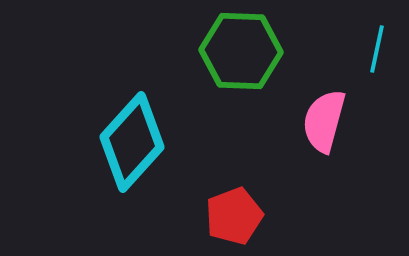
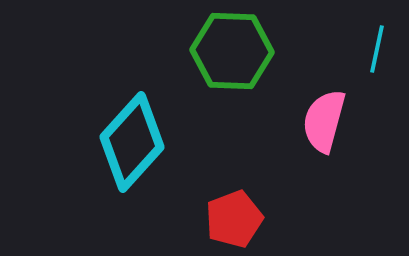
green hexagon: moved 9 px left
red pentagon: moved 3 px down
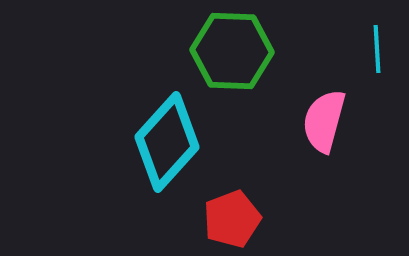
cyan line: rotated 15 degrees counterclockwise
cyan diamond: moved 35 px right
red pentagon: moved 2 px left
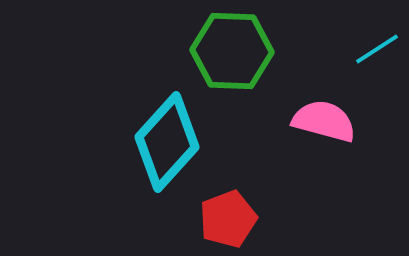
cyan line: rotated 60 degrees clockwise
pink semicircle: rotated 90 degrees clockwise
red pentagon: moved 4 px left
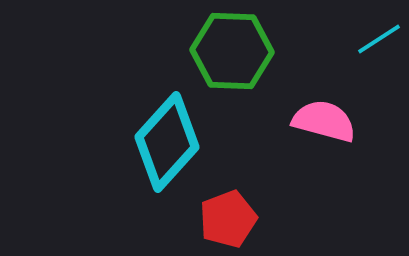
cyan line: moved 2 px right, 10 px up
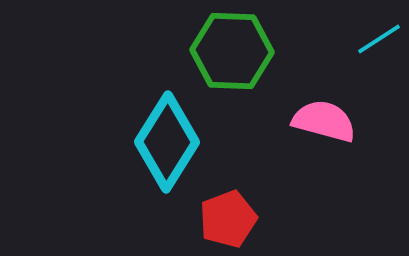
cyan diamond: rotated 10 degrees counterclockwise
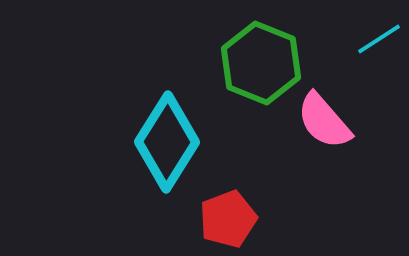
green hexagon: moved 29 px right, 12 px down; rotated 20 degrees clockwise
pink semicircle: rotated 146 degrees counterclockwise
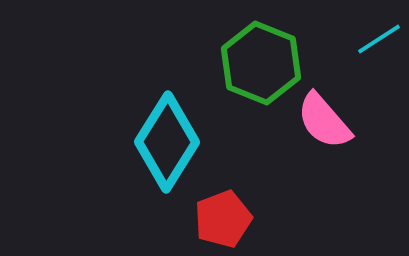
red pentagon: moved 5 px left
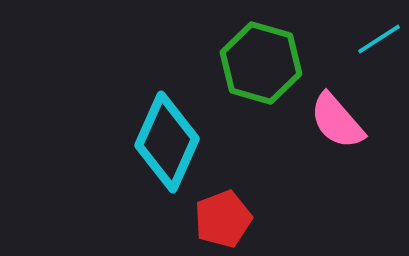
green hexagon: rotated 6 degrees counterclockwise
pink semicircle: moved 13 px right
cyan diamond: rotated 8 degrees counterclockwise
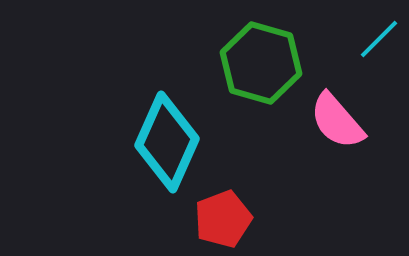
cyan line: rotated 12 degrees counterclockwise
